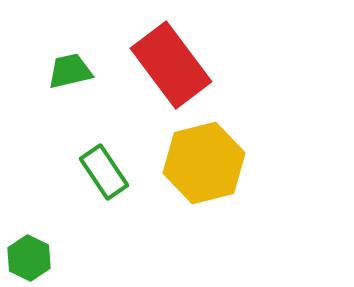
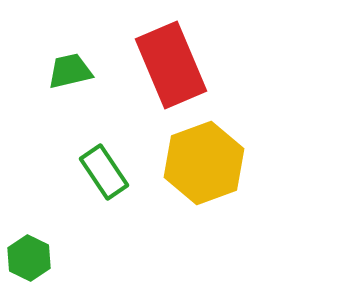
red rectangle: rotated 14 degrees clockwise
yellow hexagon: rotated 6 degrees counterclockwise
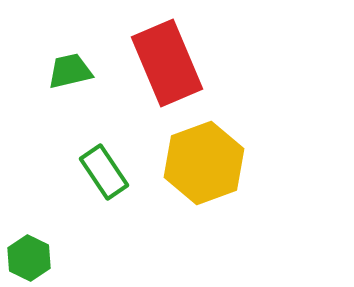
red rectangle: moved 4 px left, 2 px up
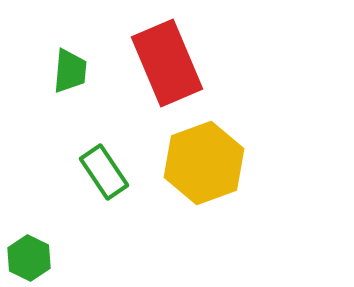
green trapezoid: rotated 108 degrees clockwise
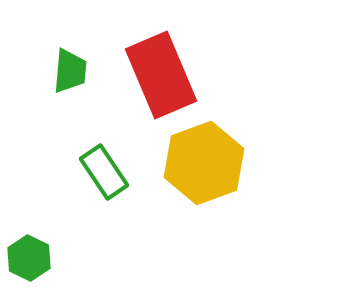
red rectangle: moved 6 px left, 12 px down
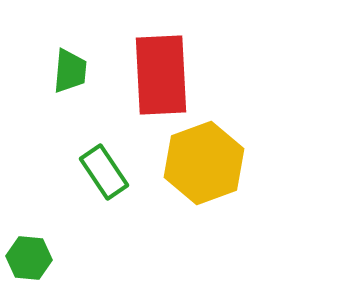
red rectangle: rotated 20 degrees clockwise
green hexagon: rotated 21 degrees counterclockwise
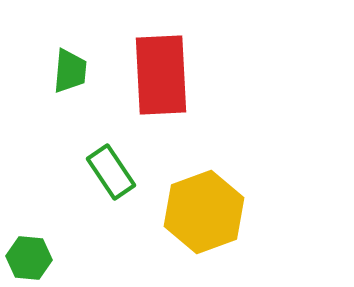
yellow hexagon: moved 49 px down
green rectangle: moved 7 px right
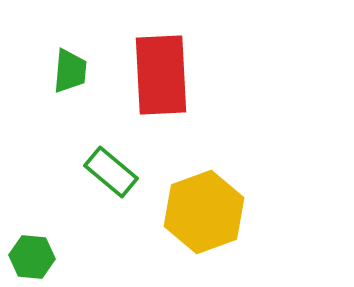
green rectangle: rotated 16 degrees counterclockwise
green hexagon: moved 3 px right, 1 px up
